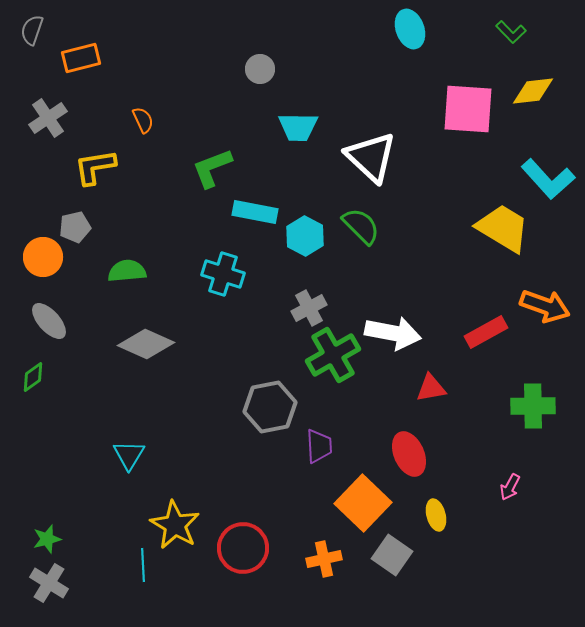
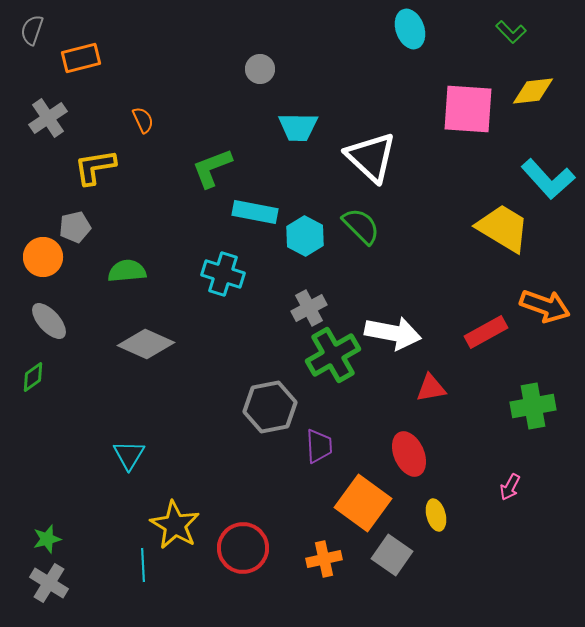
green cross at (533, 406): rotated 9 degrees counterclockwise
orange square at (363, 503): rotated 8 degrees counterclockwise
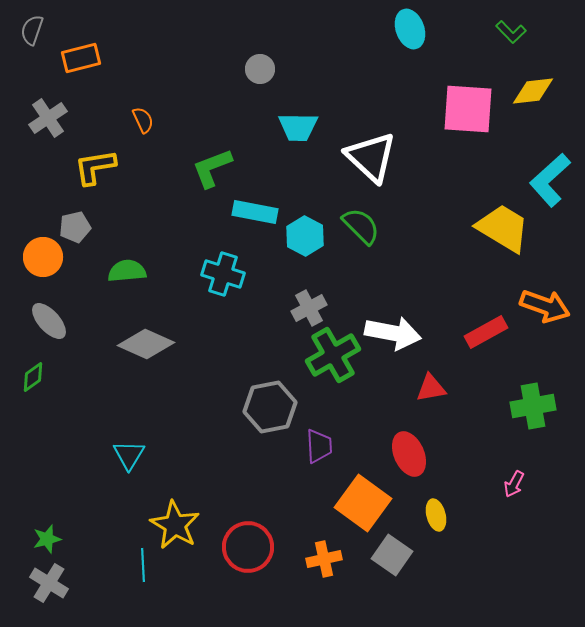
cyan L-shape at (548, 179): moved 2 px right, 1 px down; rotated 90 degrees clockwise
pink arrow at (510, 487): moved 4 px right, 3 px up
red circle at (243, 548): moved 5 px right, 1 px up
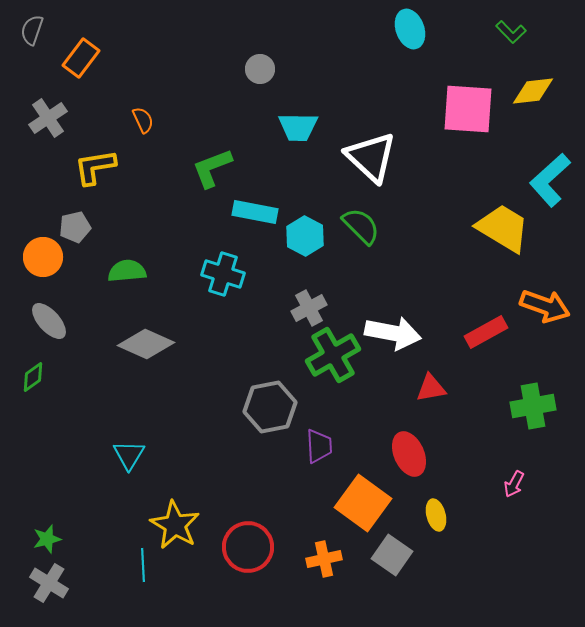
orange rectangle at (81, 58): rotated 39 degrees counterclockwise
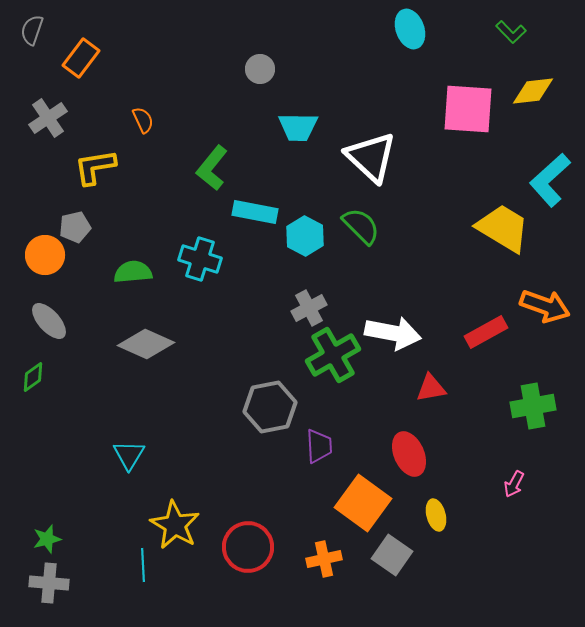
green L-shape at (212, 168): rotated 30 degrees counterclockwise
orange circle at (43, 257): moved 2 px right, 2 px up
green semicircle at (127, 271): moved 6 px right, 1 px down
cyan cross at (223, 274): moved 23 px left, 15 px up
gray cross at (49, 583): rotated 27 degrees counterclockwise
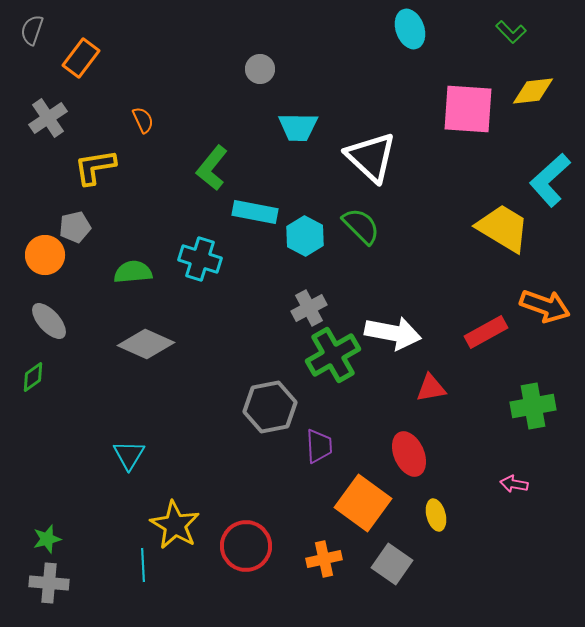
pink arrow at (514, 484): rotated 72 degrees clockwise
red circle at (248, 547): moved 2 px left, 1 px up
gray square at (392, 555): moved 9 px down
